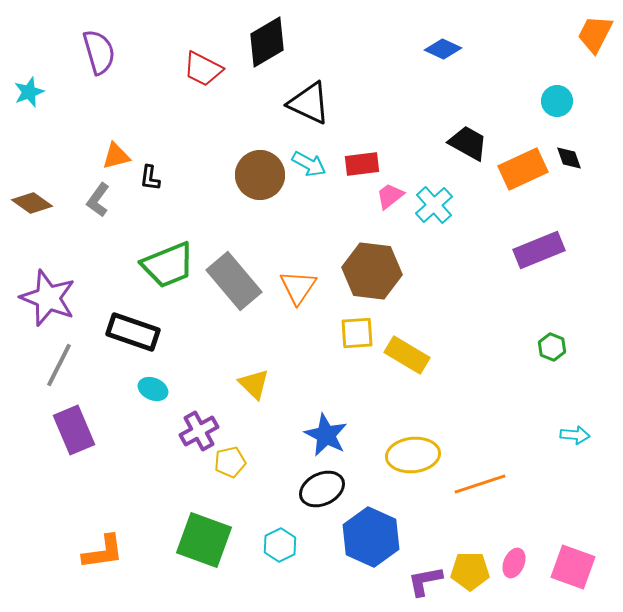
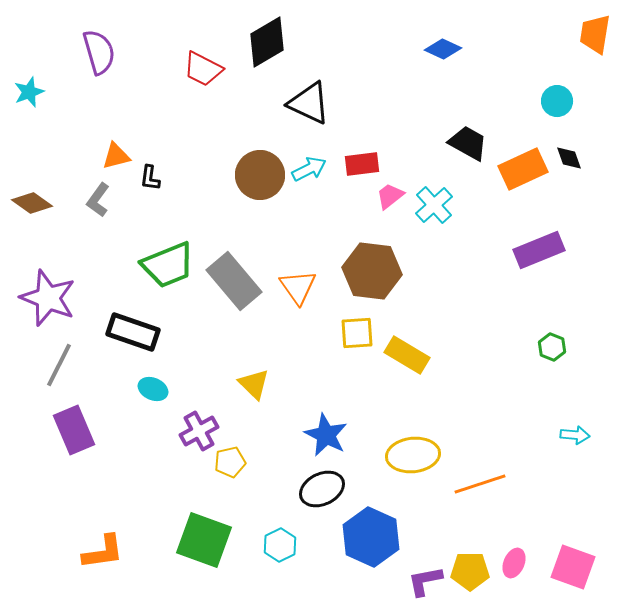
orange trapezoid at (595, 34): rotated 18 degrees counterclockwise
cyan arrow at (309, 164): moved 5 px down; rotated 56 degrees counterclockwise
orange triangle at (298, 287): rotated 9 degrees counterclockwise
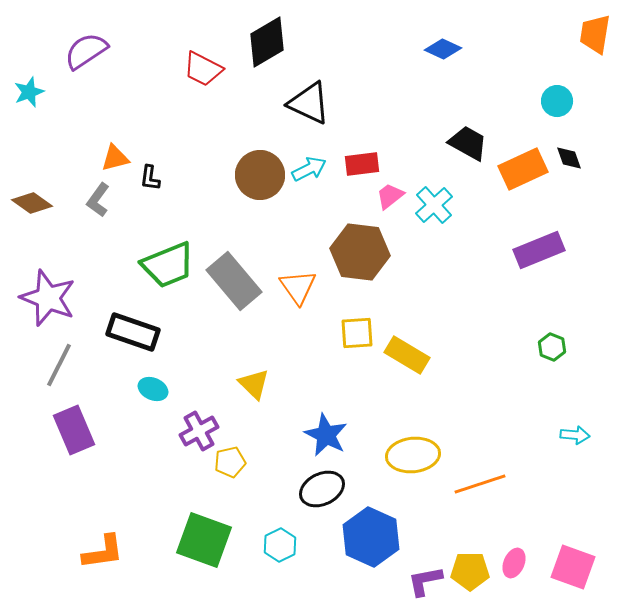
purple semicircle at (99, 52): moved 13 px left, 1 px up; rotated 108 degrees counterclockwise
orange triangle at (116, 156): moved 1 px left, 2 px down
brown hexagon at (372, 271): moved 12 px left, 19 px up
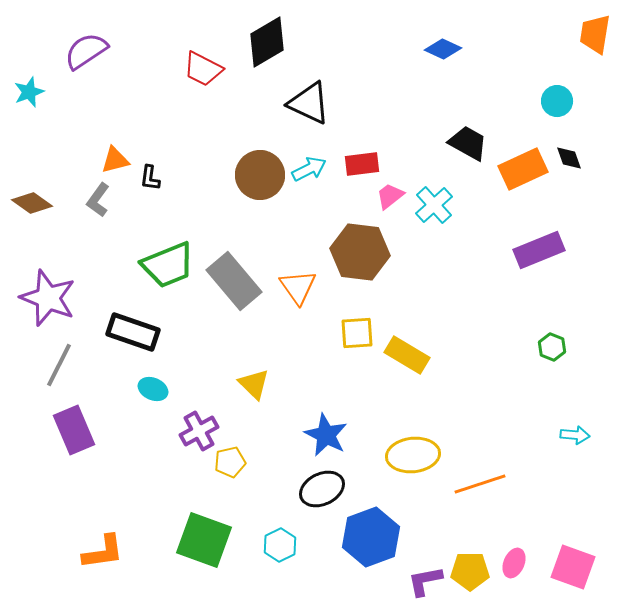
orange triangle at (115, 158): moved 2 px down
blue hexagon at (371, 537): rotated 16 degrees clockwise
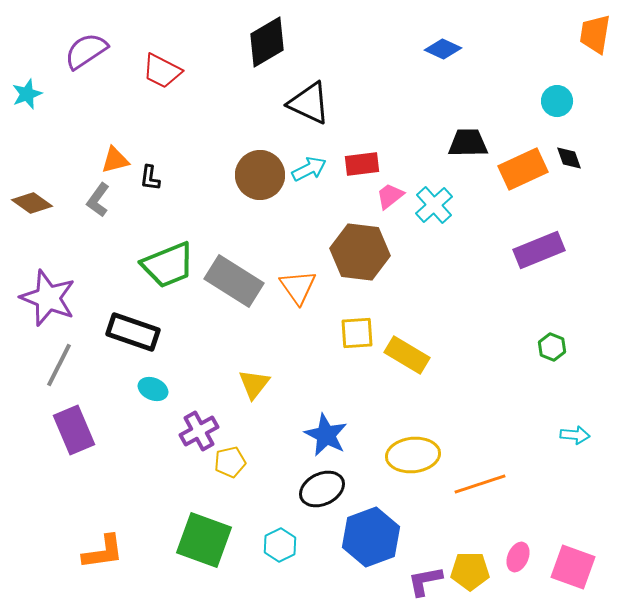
red trapezoid at (203, 69): moved 41 px left, 2 px down
cyan star at (29, 92): moved 2 px left, 2 px down
black trapezoid at (468, 143): rotated 30 degrees counterclockwise
gray rectangle at (234, 281): rotated 18 degrees counterclockwise
yellow triangle at (254, 384): rotated 24 degrees clockwise
pink ellipse at (514, 563): moved 4 px right, 6 px up
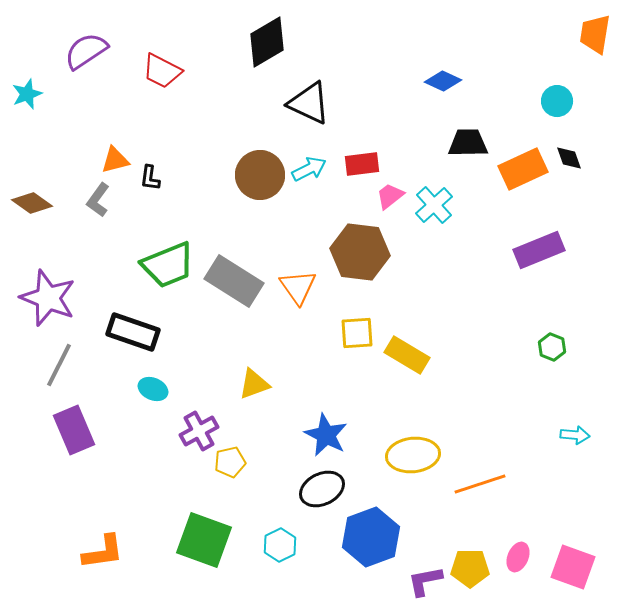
blue diamond at (443, 49): moved 32 px down
yellow triangle at (254, 384): rotated 32 degrees clockwise
yellow pentagon at (470, 571): moved 3 px up
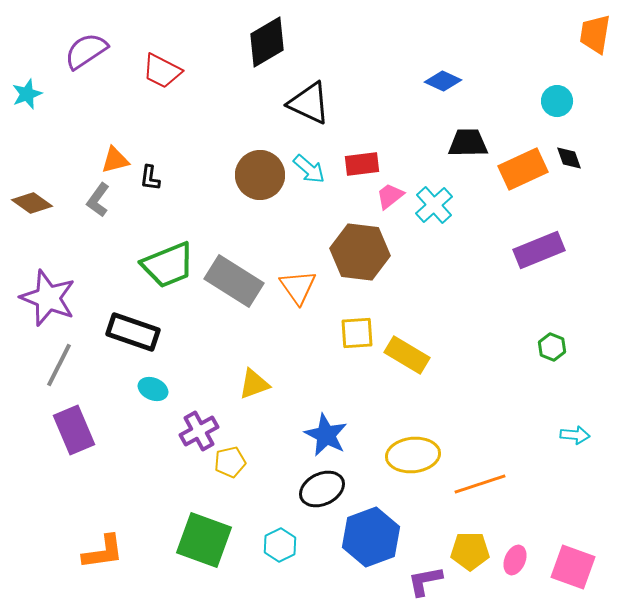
cyan arrow at (309, 169): rotated 68 degrees clockwise
pink ellipse at (518, 557): moved 3 px left, 3 px down
yellow pentagon at (470, 568): moved 17 px up
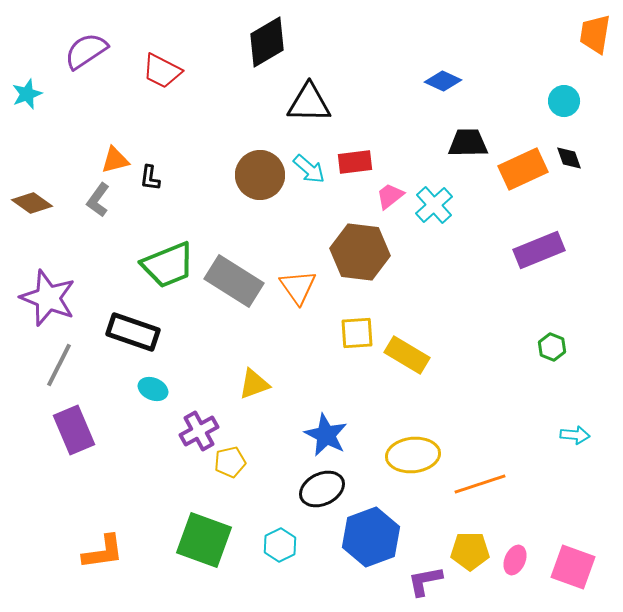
cyan circle at (557, 101): moved 7 px right
black triangle at (309, 103): rotated 24 degrees counterclockwise
red rectangle at (362, 164): moved 7 px left, 2 px up
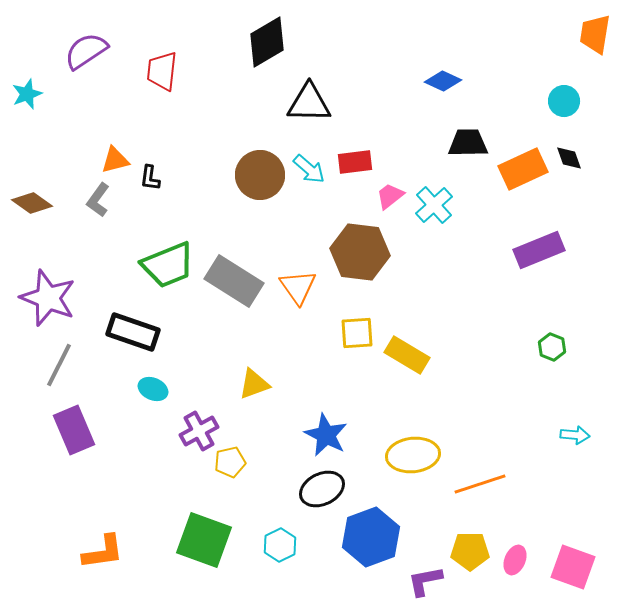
red trapezoid at (162, 71): rotated 69 degrees clockwise
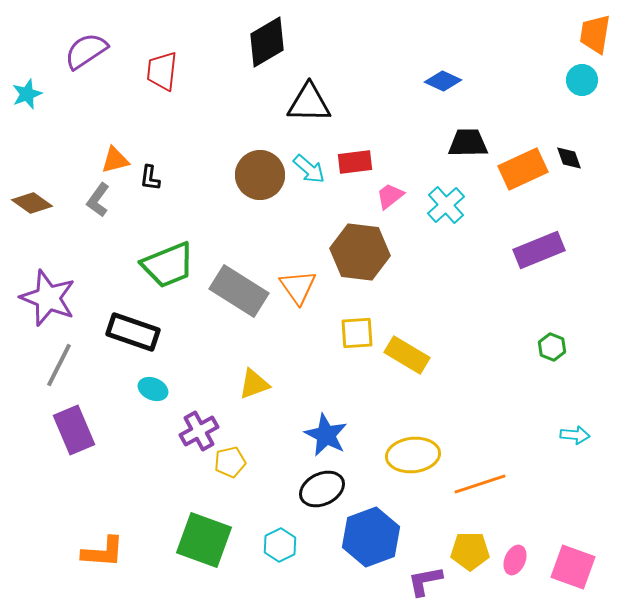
cyan circle at (564, 101): moved 18 px right, 21 px up
cyan cross at (434, 205): moved 12 px right
gray rectangle at (234, 281): moved 5 px right, 10 px down
orange L-shape at (103, 552): rotated 12 degrees clockwise
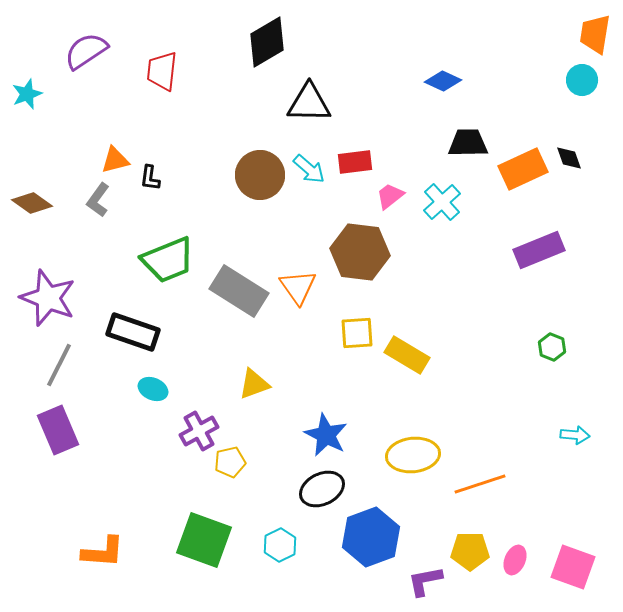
cyan cross at (446, 205): moved 4 px left, 3 px up
green trapezoid at (168, 265): moved 5 px up
purple rectangle at (74, 430): moved 16 px left
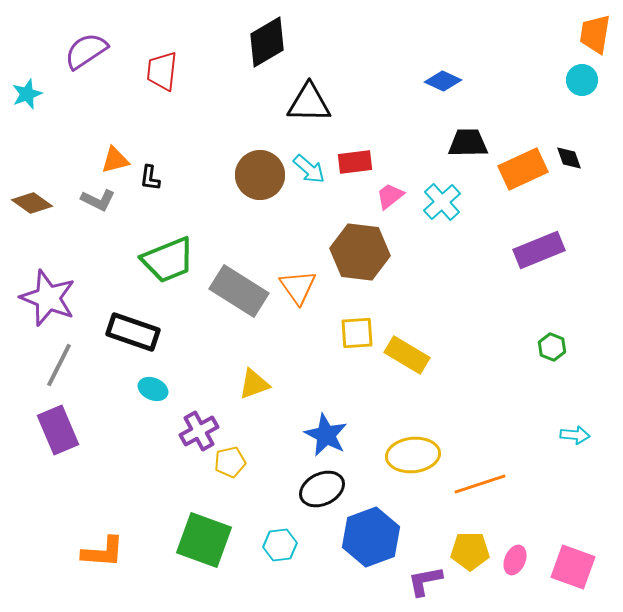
gray L-shape at (98, 200): rotated 100 degrees counterclockwise
cyan hexagon at (280, 545): rotated 20 degrees clockwise
